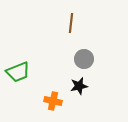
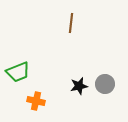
gray circle: moved 21 px right, 25 px down
orange cross: moved 17 px left
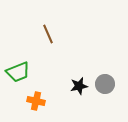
brown line: moved 23 px left, 11 px down; rotated 30 degrees counterclockwise
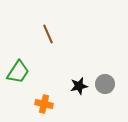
green trapezoid: rotated 35 degrees counterclockwise
orange cross: moved 8 px right, 3 px down
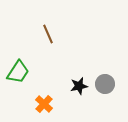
orange cross: rotated 30 degrees clockwise
